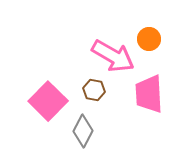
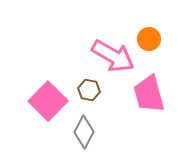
brown hexagon: moved 5 px left
pink trapezoid: rotated 12 degrees counterclockwise
gray diamond: moved 1 px right, 1 px down
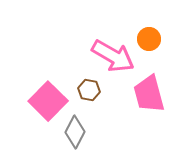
gray diamond: moved 9 px left
